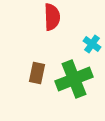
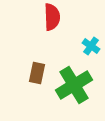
cyan cross: moved 1 px left, 2 px down
green cross: moved 6 px down; rotated 9 degrees counterclockwise
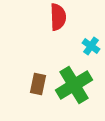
red semicircle: moved 6 px right
brown rectangle: moved 1 px right, 11 px down
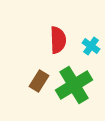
red semicircle: moved 23 px down
brown rectangle: moved 1 px right, 3 px up; rotated 20 degrees clockwise
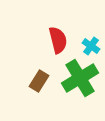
red semicircle: rotated 12 degrees counterclockwise
green cross: moved 6 px right, 7 px up
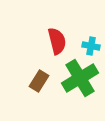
red semicircle: moved 1 px left, 1 px down
cyan cross: rotated 24 degrees counterclockwise
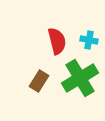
cyan cross: moved 2 px left, 6 px up
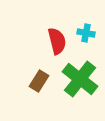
cyan cross: moved 3 px left, 7 px up
green cross: moved 1 px down; rotated 21 degrees counterclockwise
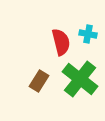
cyan cross: moved 2 px right, 1 px down
red semicircle: moved 4 px right, 1 px down
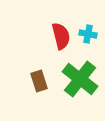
red semicircle: moved 6 px up
brown rectangle: rotated 50 degrees counterclockwise
